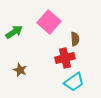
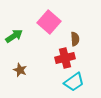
green arrow: moved 4 px down
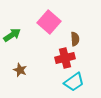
green arrow: moved 2 px left, 1 px up
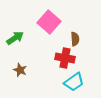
green arrow: moved 3 px right, 3 px down
red cross: rotated 24 degrees clockwise
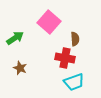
brown star: moved 2 px up
cyan trapezoid: rotated 15 degrees clockwise
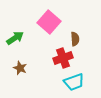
red cross: moved 2 px left; rotated 30 degrees counterclockwise
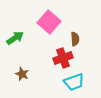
brown star: moved 2 px right, 6 px down
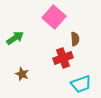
pink square: moved 5 px right, 5 px up
cyan trapezoid: moved 7 px right, 2 px down
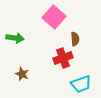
green arrow: rotated 42 degrees clockwise
